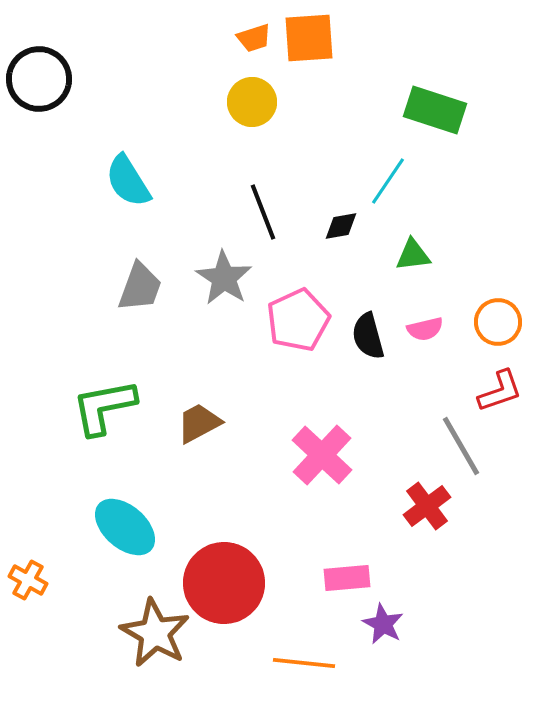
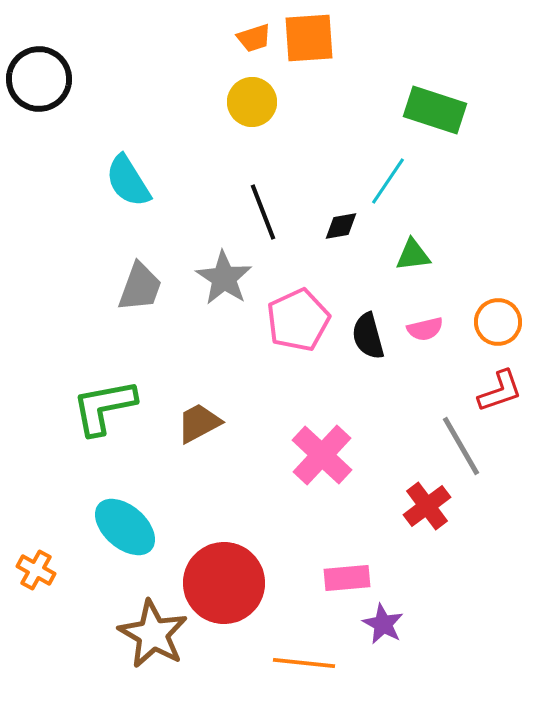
orange cross: moved 8 px right, 10 px up
brown star: moved 2 px left, 1 px down
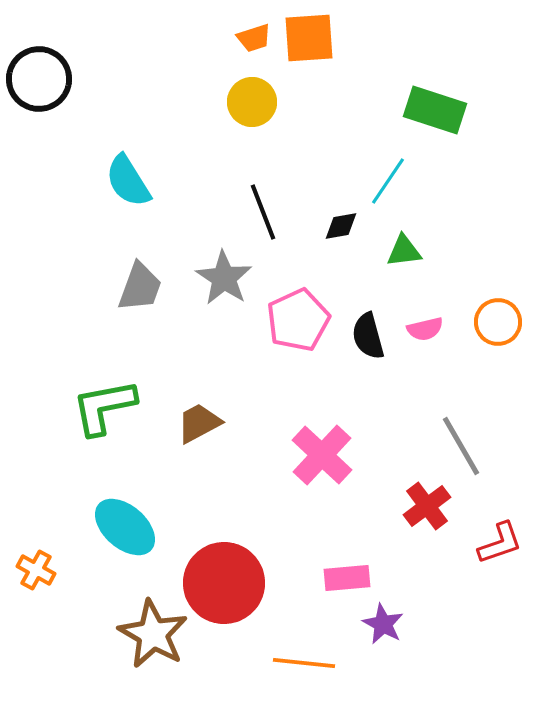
green triangle: moved 9 px left, 4 px up
red L-shape: moved 152 px down
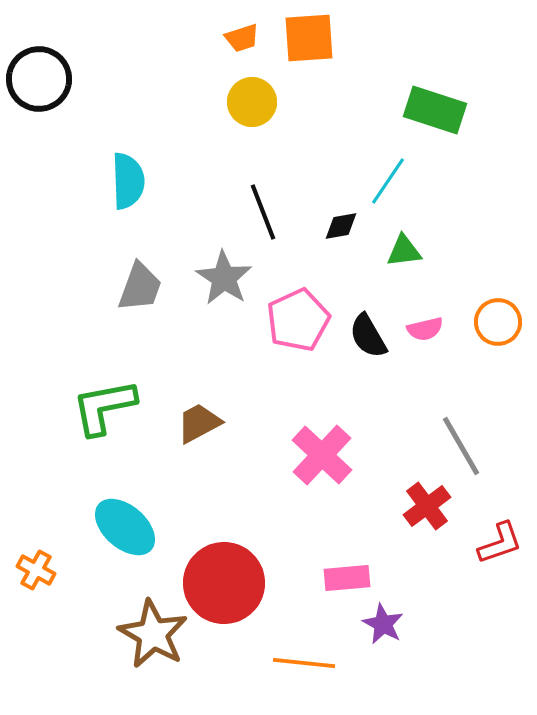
orange trapezoid: moved 12 px left
cyan semicircle: rotated 150 degrees counterclockwise
black semicircle: rotated 15 degrees counterclockwise
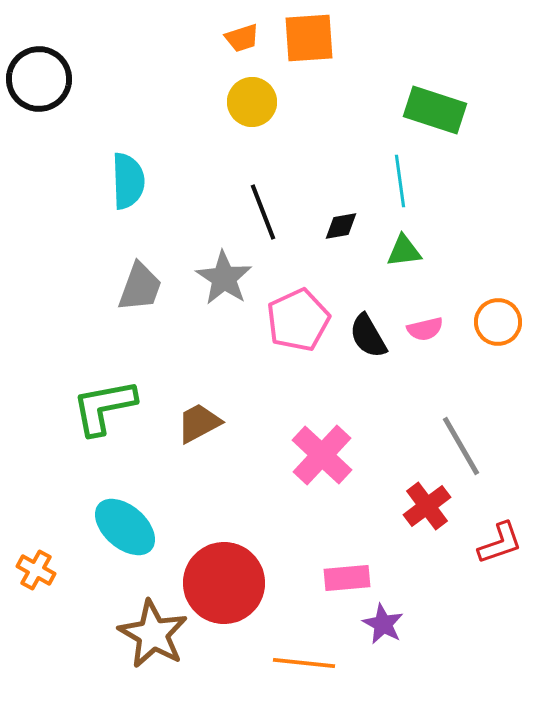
cyan line: moved 12 px right; rotated 42 degrees counterclockwise
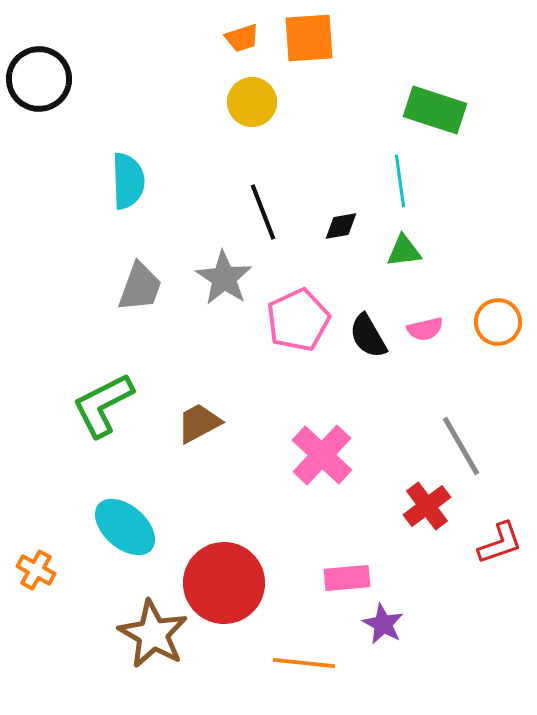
green L-shape: moved 1 px left, 2 px up; rotated 16 degrees counterclockwise
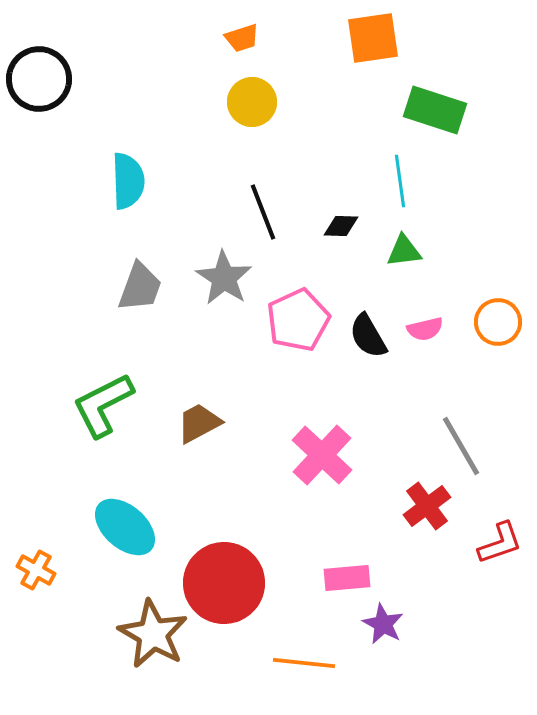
orange square: moved 64 px right; rotated 4 degrees counterclockwise
black diamond: rotated 12 degrees clockwise
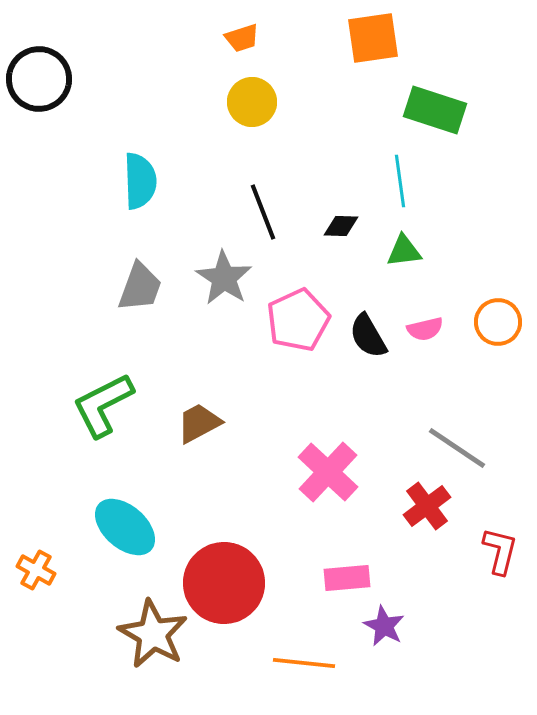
cyan semicircle: moved 12 px right
gray line: moved 4 px left, 2 px down; rotated 26 degrees counterclockwise
pink cross: moved 6 px right, 17 px down
red L-shape: moved 8 px down; rotated 57 degrees counterclockwise
purple star: moved 1 px right, 2 px down
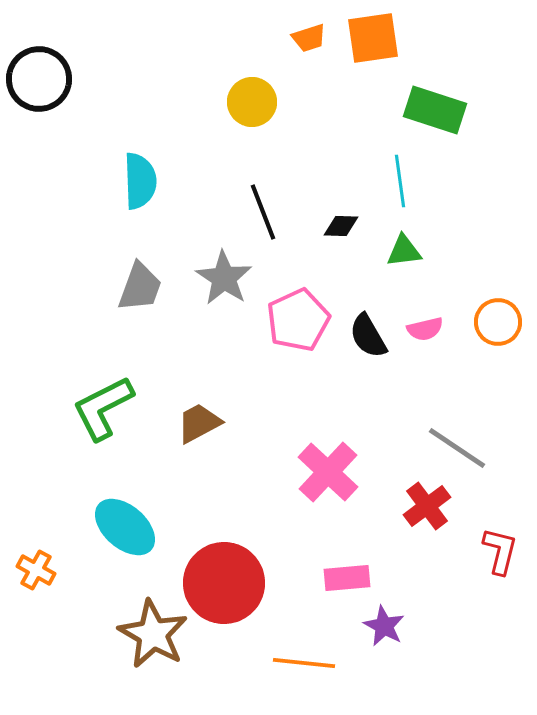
orange trapezoid: moved 67 px right
green L-shape: moved 3 px down
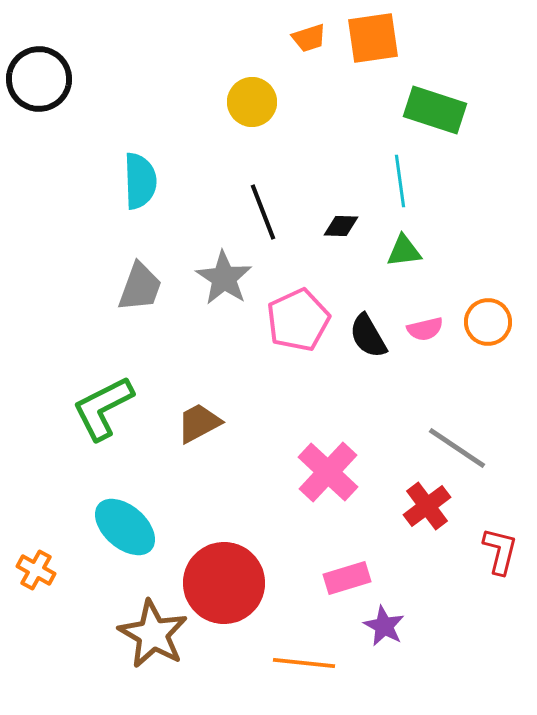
orange circle: moved 10 px left
pink rectangle: rotated 12 degrees counterclockwise
